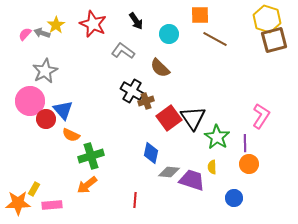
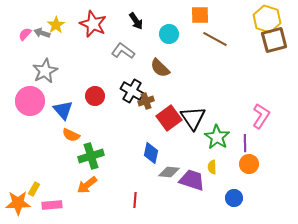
red circle: moved 49 px right, 23 px up
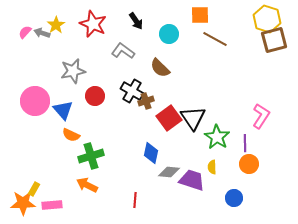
pink semicircle: moved 2 px up
gray star: moved 28 px right; rotated 15 degrees clockwise
pink circle: moved 5 px right
orange arrow: rotated 65 degrees clockwise
orange star: moved 5 px right
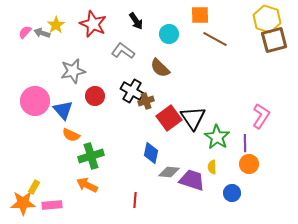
yellow rectangle: moved 2 px up
blue circle: moved 2 px left, 5 px up
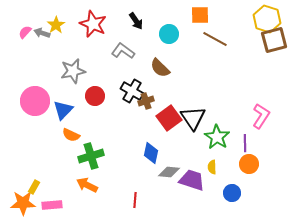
blue triangle: rotated 25 degrees clockwise
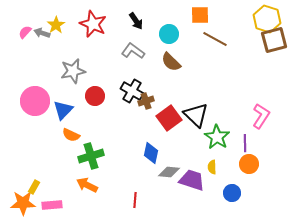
gray L-shape: moved 10 px right
brown semicircle: moved 11 px right, 6 px up
black triangle: moved 3 px right, 3 px up; rotated 12 degrees counterclockwise
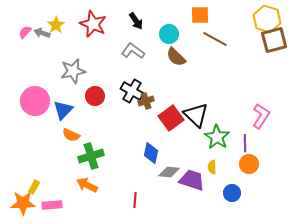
brown semicircle: moved 5 px right, 5 px up
red square: moved 2 px right
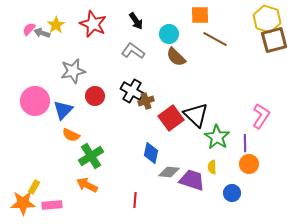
pink semicircle: moved 4 px right, 3 px up
green cross: rotated 15 degrees counterclockwise
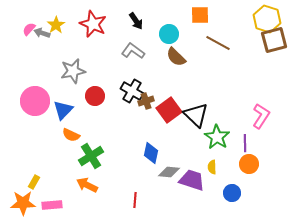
brown line: moved 3 px right, 4 px down
red square: moved 2 px left, 8 px up
yellow rectangle: moved 5 px up
